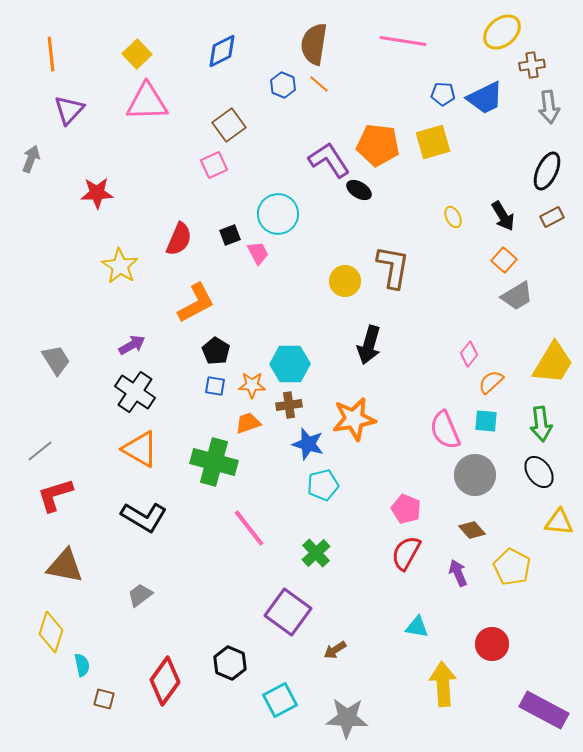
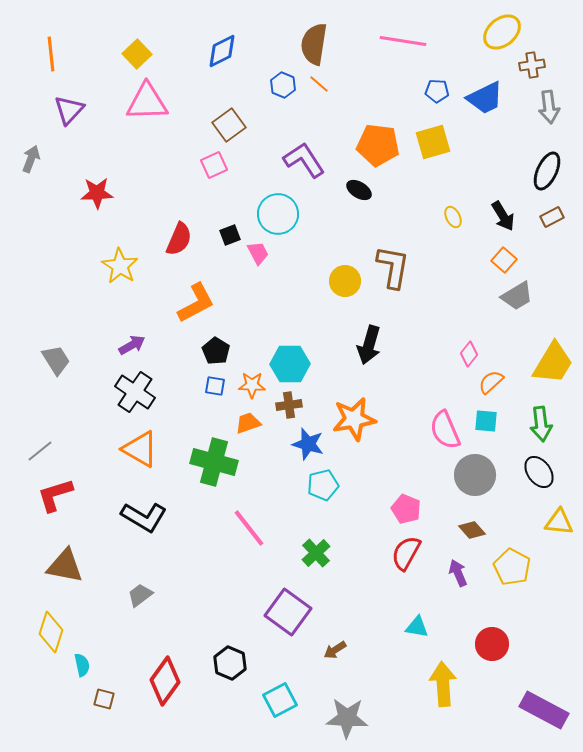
blue pentagon at (443, 94): moved 6 px left, 3 px up
purple L-shape at (329, 160): moved 25 px left
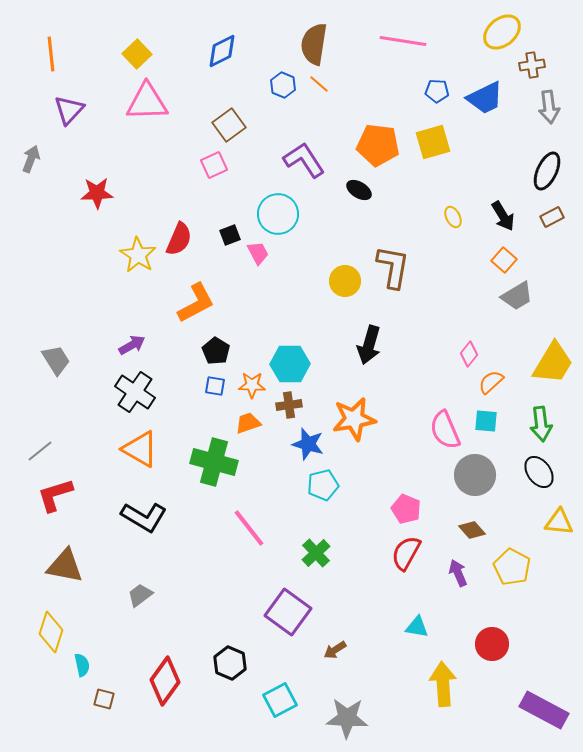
yellow star at (120, 266): moved 18 px right, 11 px up
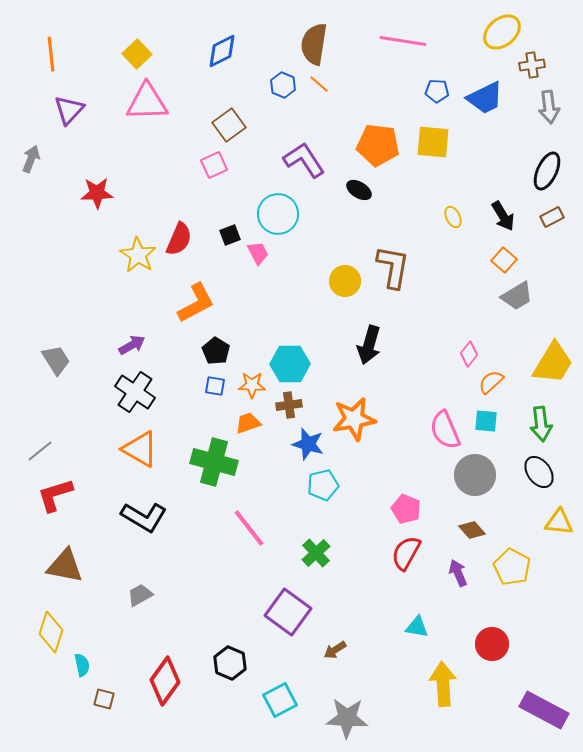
yellow square at (433, 142): rotated 21 degrees clockwise
gray trapezoid at (140, 595): rotated 8 degrees clockwise
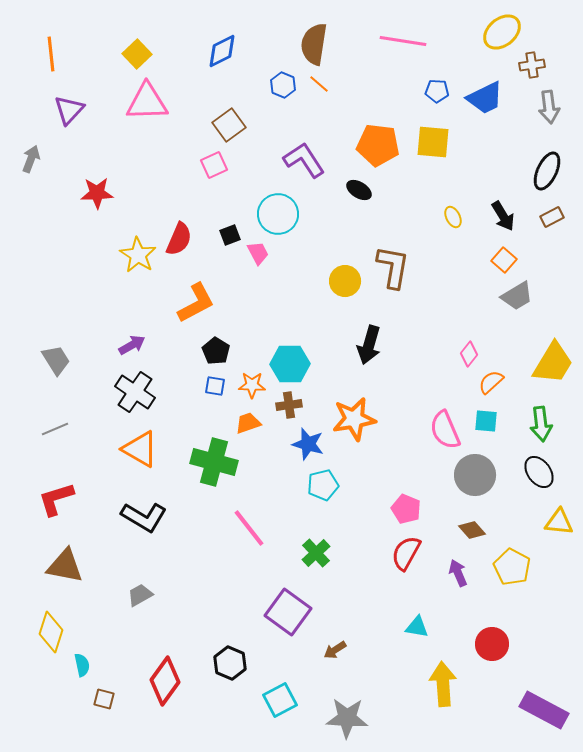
gray line at (40, 451): moved 15 px right, 22 px up; rotated 16 degrees clockwise
red L-shape at (55, 495): moved 1 px right, 4 px down
